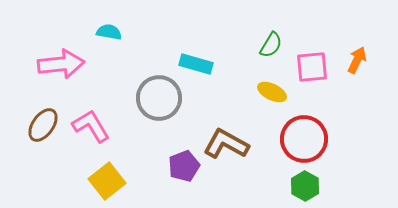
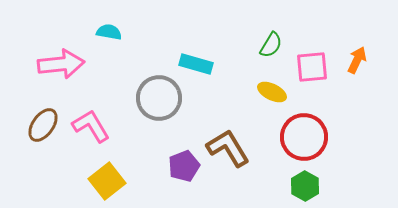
red circle: moved 2 px up
brown L-shape: moved 2 px right, 4 px down; rotated 30 degrees clockwise
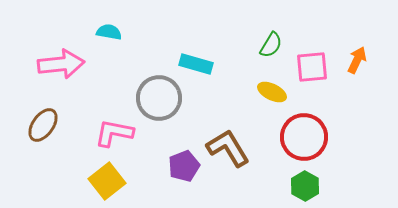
pink L-shape: moved 23 px right, 7 px down; rotated 48 degrees counterclockwise
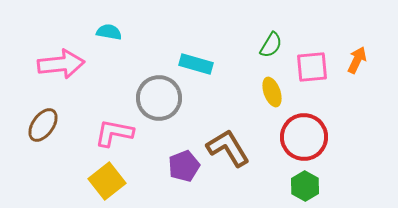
yellow ellipse: rotated 44 degrees clockwise
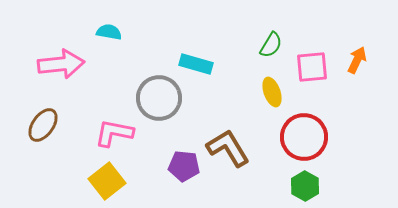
purple pentagon: rotated 28 degrees clockwise
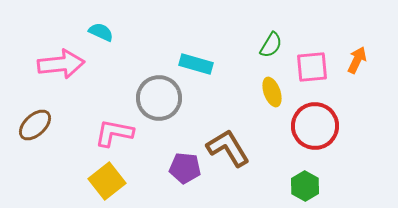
cyan semicircle: moved 8 px left; rotated 15 degrees clockwise
brown ellipse: moved 8 px left; rotated 12 degrees clockwise
red circle: moved 11 px right, 11 px up
purple pentagon: moved 1 px right, 2 px down
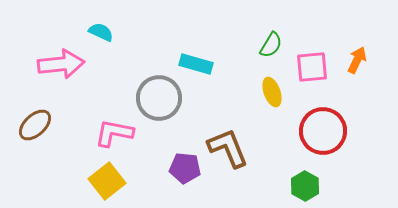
red circle: moved 8 px right, 5 px down
brown L-shape: rotated 9 degrees clockwise
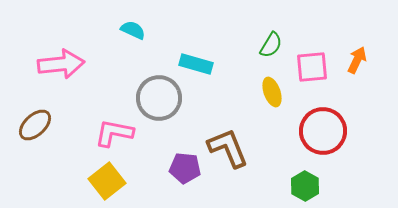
cyan semicircle: moved 32 px right, 2 px up
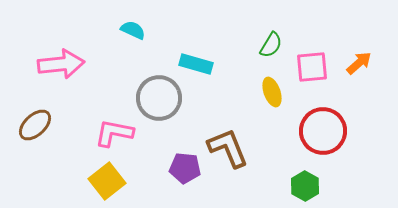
orange arrow: moved 2 px right, 3 px down; rotated 24 degrees clockwise
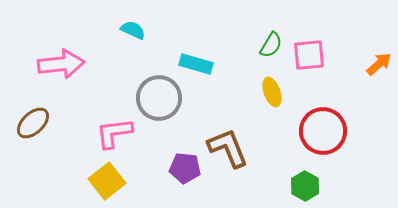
orange arrow: moved 20 px right, 1 px down
pink square: moved 3 px left, 12 px up
brown ellipse: moved 2 px left, 2 px up
pink L-shape: rotated 18 degrees counterclockwise
